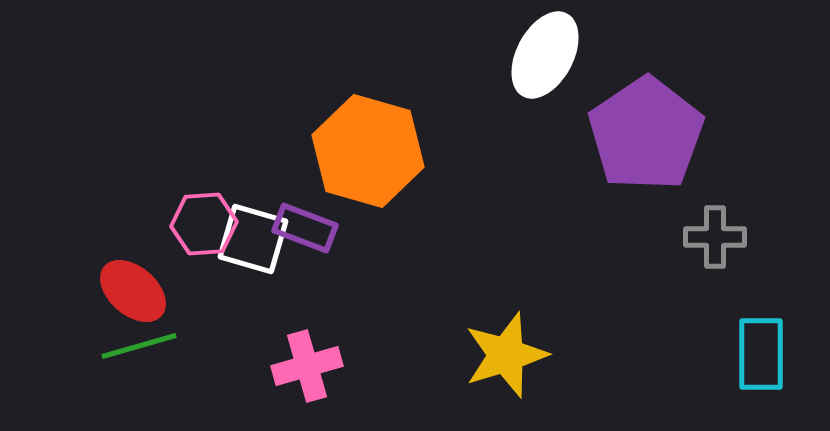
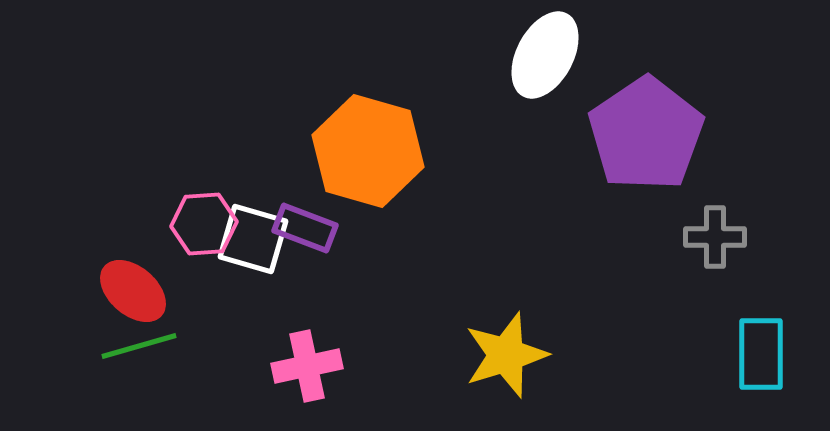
pink cross: rotated 4 degrees clockwise
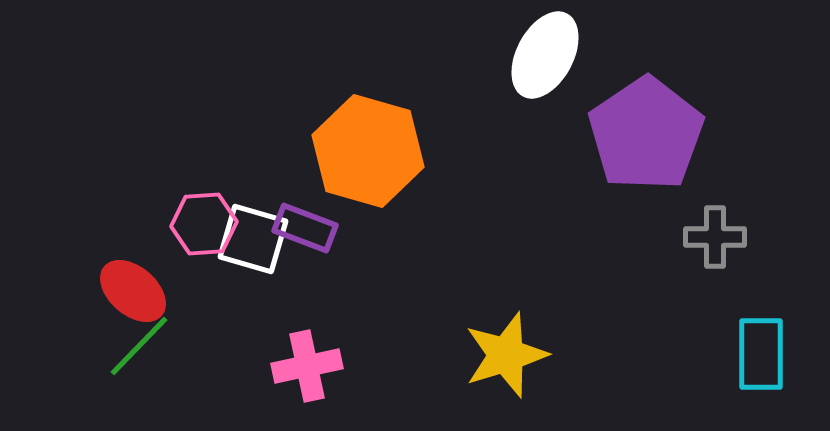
green line: rotated 30 degrees counterclockwise
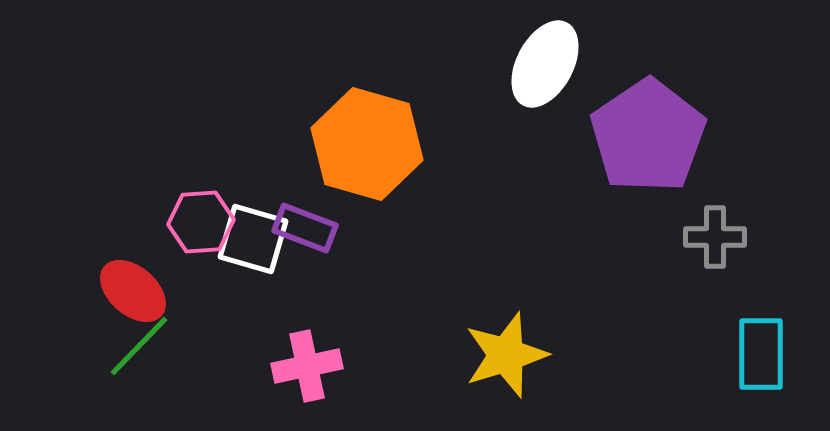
white ellipse: moved 9 px down
purple pentagon: moved 2 px right, 2 px down
orange hexagon: moved 1 px left, 7 px up
pink hexagon: moved 3 px left, 2 px up
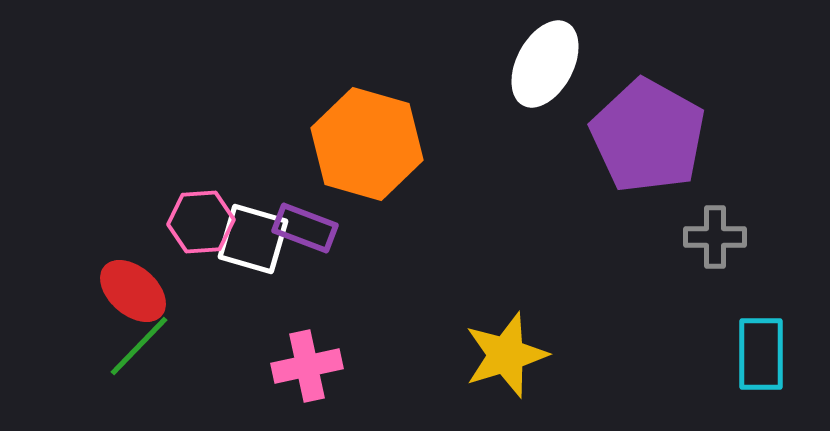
purple pentagon: rotated 9 degrees counterclockwise
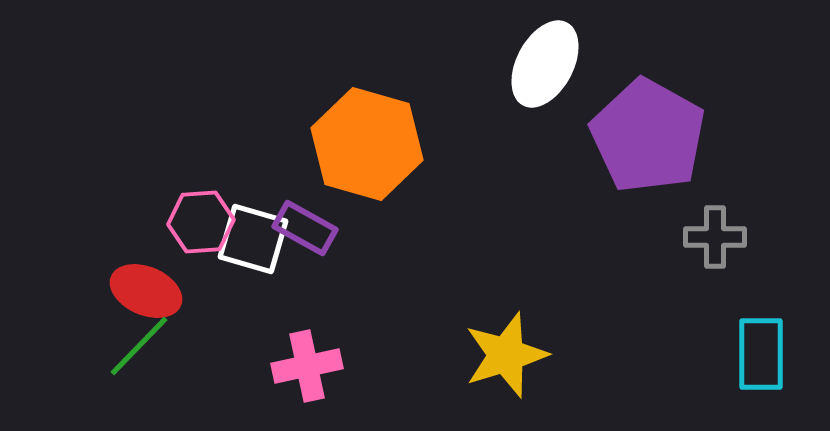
purple rectangle: rotated 8 degrees clockwise
red ellipse: moved 13 px right; rotated 18 degrees counterclockwise
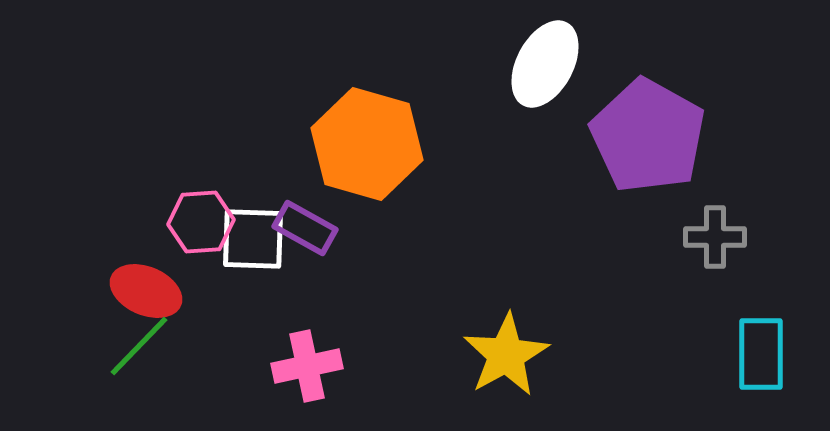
white square: rotated 14 degrees counterclockwise
yellow star: rotated 12 degrees counterclockwise
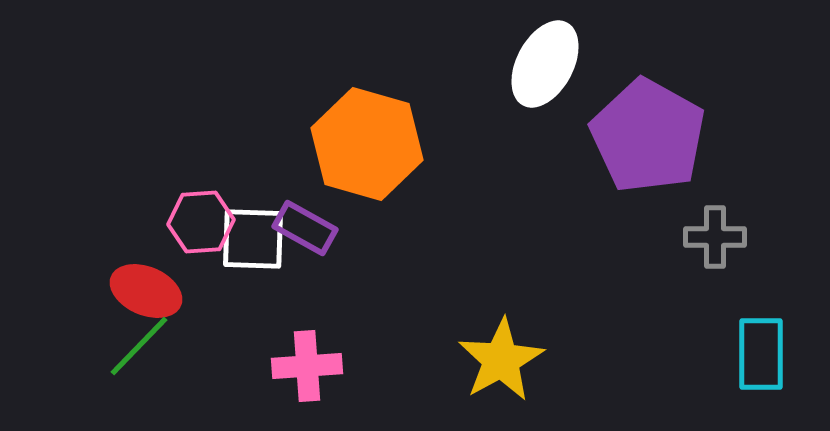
yellow star: moved 5 px left, 5 px down
pink cross: rotated 8 degrees clockwise
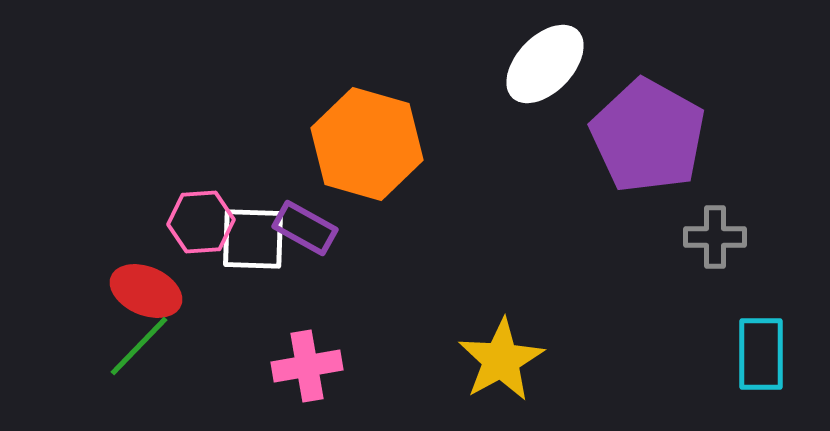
white ellipse: rotated 16 degrees clockwise
pink cross: rotated 6 degrees counterclockwise
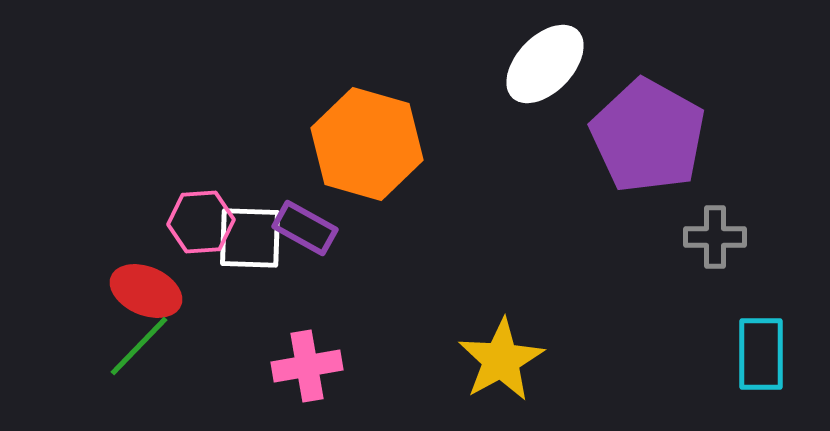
white square: moved 3 px left, 1 px up
